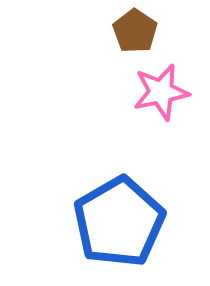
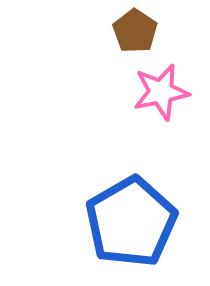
blue pentagon: moved 12 px right
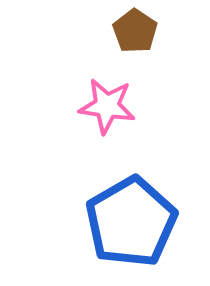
pink star: moved 54 px left, 14 px down; rotated 20 degrees clockwise
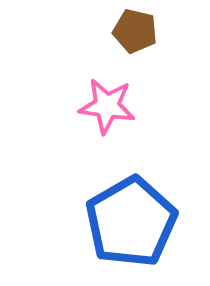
brown pentagon: rotated 21 degrees counterclockwise
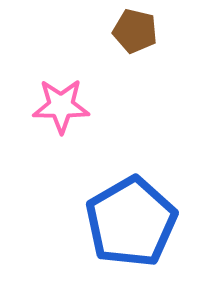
pink star: moved 46 px left; rotated 8 degrees counterclockwise
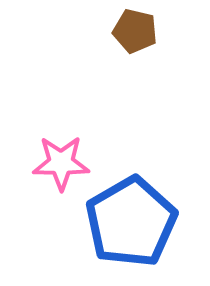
pink star: moved 57 px down
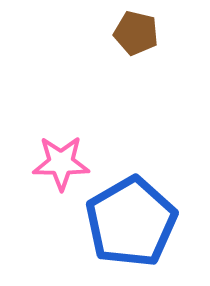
brown pentagon: moved 1 px right, 2 px down
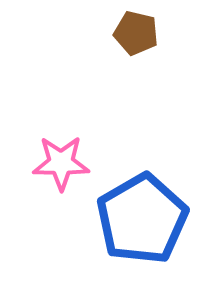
blue pentagon: moved 11 px right, 3 px up
